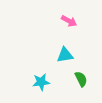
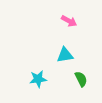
cyan star: moved 3 px left, 3 px up
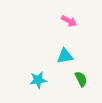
cyan triangle: moved 1 px down
cyan star: moved 1 px down
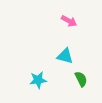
cyan triangle: rotated 24 degrees clockwise
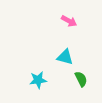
cyan triangle: moved 1 px down
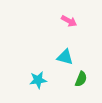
green semicircle: rotated 49 degrees clockwise
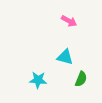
cyan star: rotated 12 degrees clockwise
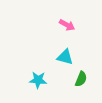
pink arrow: moved 2 px left, 4 px down
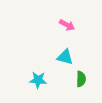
green semicircle: rotated 21 degrees counterclockwise
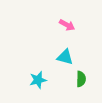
cyan star: rotated 18 degrees counterclockwise
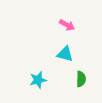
cyan triangle: moved 3 px up
